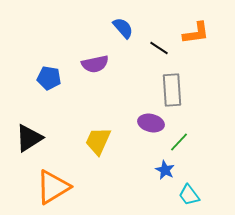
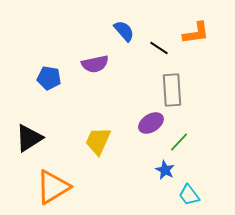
blue semicircle: moved 1 px right, 3 px down
purple ellipse: rotated 45 degrees counterclockwise
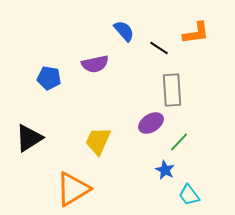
orange triangle: moved 20 px right, 2 px down
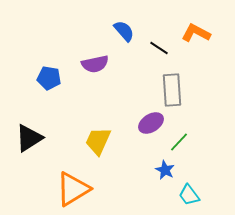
orange L-shape: rotated 144 degrees counterclockwise
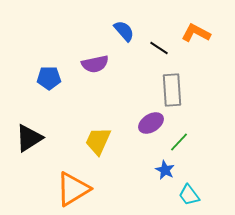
blue pentagon: rotated 10 degrees counterclockwise
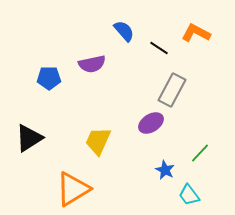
purple semicircle: moved 3 px left
gray rectangle: rotated 32 degrees clockwise
green line: moved 21 px right, 11 px down
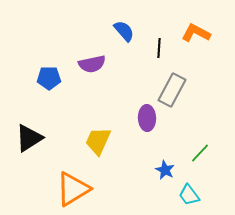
black line: rotated 60 degrees clockwise
purple ellipse: moved 4 px left, 5 px up; rotated 60 degrees counterclockwise
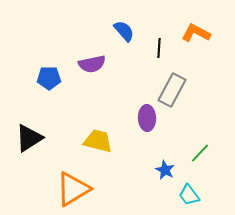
yellow trapezoid: rotated 80 degrees clockwise
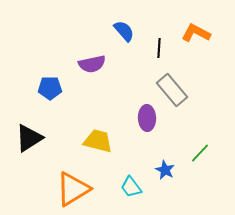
blue pentagon: moved 1 px right, 10 px down
gray rectangle: rotated 68 degrees counterclockwise
cyan trapezoid: moved 58 px left, 8 px up
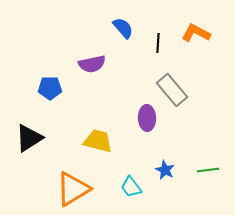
blue semicircle: moved 1 px left, 3 px up
black line: moved 1 px left, 5 px up
green line: moved 8 px right, 17 px down; rotated 40 degrees clockwise
